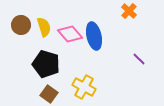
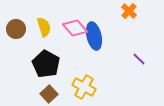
brown circle: moved 5 px left, 4 px down
pink diamond: moved 5 px right, 6 px up
black pentagon: rotated 12 degrees clockwise
brown square: rotated 12 degrees clockwise
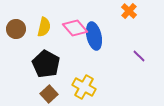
yellow semicircle: rotated 30 degrees clockwise
purple line: moved 3 px up
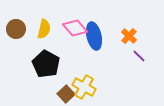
orange cross: moved 25 px down
yellow semicircle: moved 2 px down
brown square: moved 17 px right
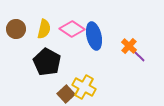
pink diamond: moved 3 px left, 1 px down; rotated 15 degrees counterclockwise
orange cross: moved 10 px down
black pentagon: moved 1 px right, 2 px up
